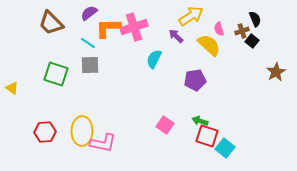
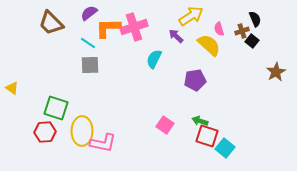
green square: moved 34 px down
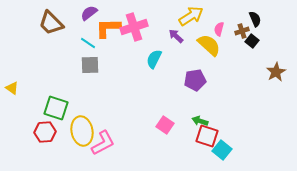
pink semicircle: rotated 32 degrees clockwise
yellow ellipse: rotated 12 degrees counterclockwise
pink L-shape: rotated 40 degrees counterclockwise
cyan square: moved 3 px left, 2 px down
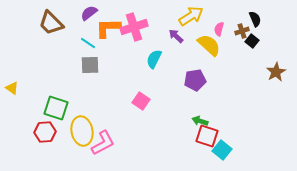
pink square: moved 24 px left, 24 px up
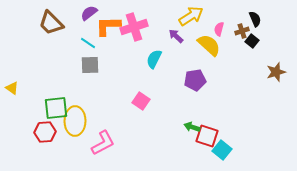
orange L-shape: moved 2 px up
brown star: rotated 12 degrees clockwise
green square: rotated 25 degrees counterclockwise
green arrow: moved 8 px left, 6 px down
yellow ellipse: moved 7 px left, 10 px up; rotated 12 degrees clockwise
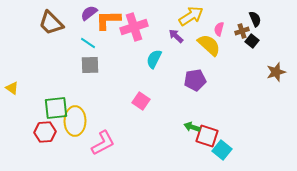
orange L-shape: moved 6 px up
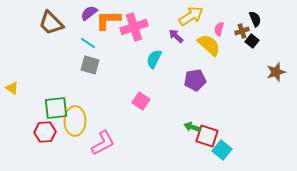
gray square: rotated 18 degrees clockwise
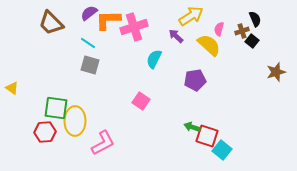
green square: rotated 15 degrees clockwise
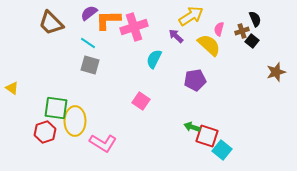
red hexagon: rotated 15 degrees counterclockwise
pink L-shape: rotated 60 degrees clockwise
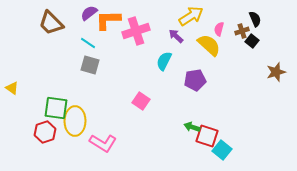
pink cross: moved 2 px right, 4 px down
cyan semicircle: moved 10 px right, 2 px down
